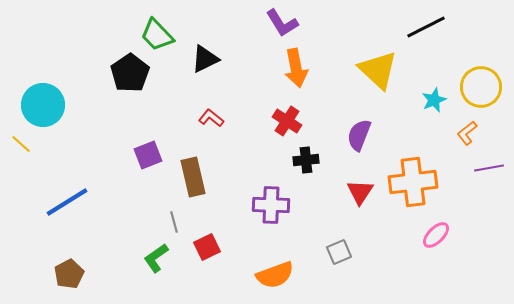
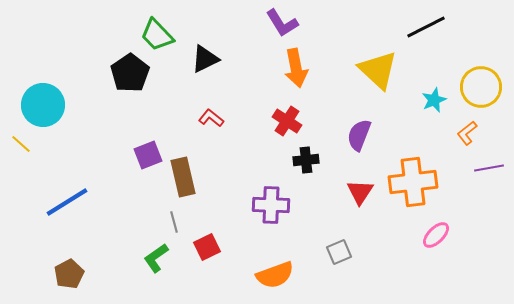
brown rectangle: moved 10 px left
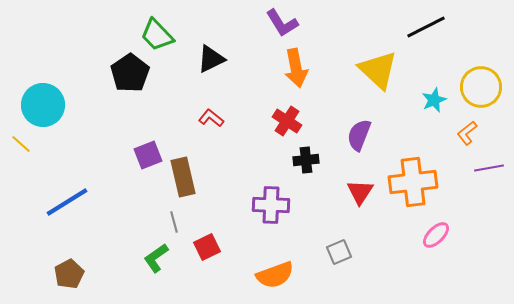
black triangle: moved 6 px right
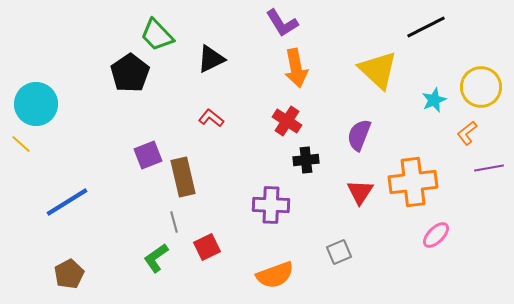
cyan circle: moved 7 px left, 1 px up
